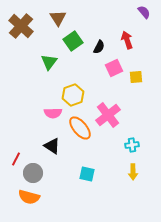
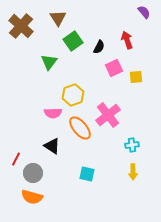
orange semicircle: moved 3 px right
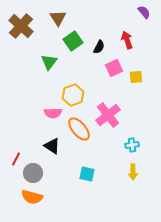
orange ellipse: moved 1 px left, 1 px down
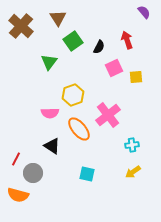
pink semicircle: moved 3 px left
yellow arrow: rotated 56 degrees clockwise
orange semicircle: moved 14 px left, 2 px up
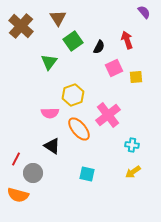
cyan cross: rotated 16 degrees clockwise
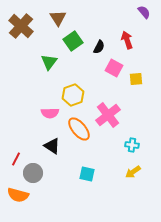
pink square: rotated 36 degrees counterclockwise
yellow square: moved 2 px down
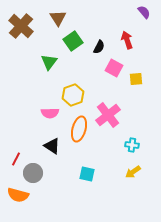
orange ellipse: rotated 55 degrees clockwise
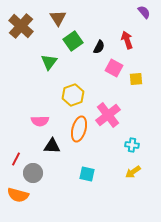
pink semicircle: moved 10 px left, 8 px down
black triangle: rotated 30 degrees counterclockwise
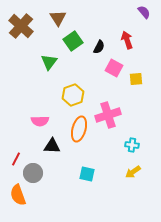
pink cross: rotated 20 degrees clockwise
orange semicircle: rotated 55 degrees clockwise
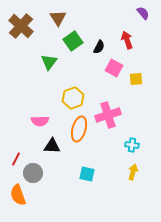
purple semicircle: moved 1 px left, 1 px down
yellow hexagon: moved 3 px down
yellow arrow: rotated 140 degrees clockwise
